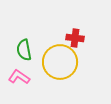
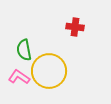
red cross: moved 11 px up
yellow circle: moved 11 px left, 9 px down
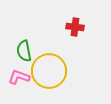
green semicircle: moved 1 px down
pink L-shape: rotated 15 degrees counterclockwise
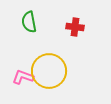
green semicircle: moved 5 px right, 29 px up
pink L-shape: moved 4 px right
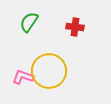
green semicircle: rotated 45 degrees clockwise
